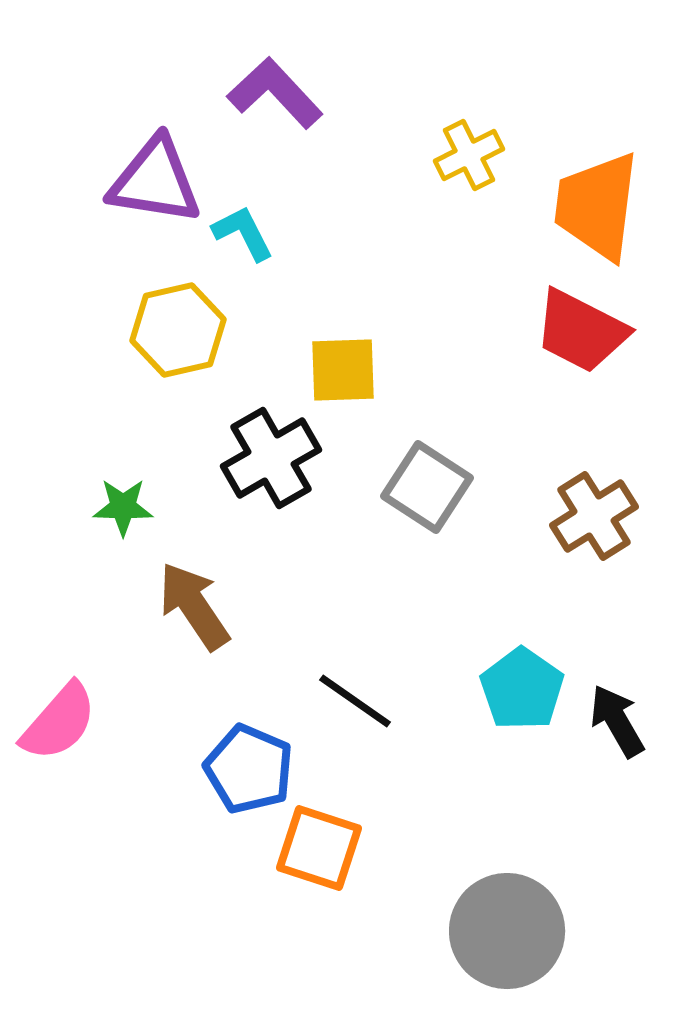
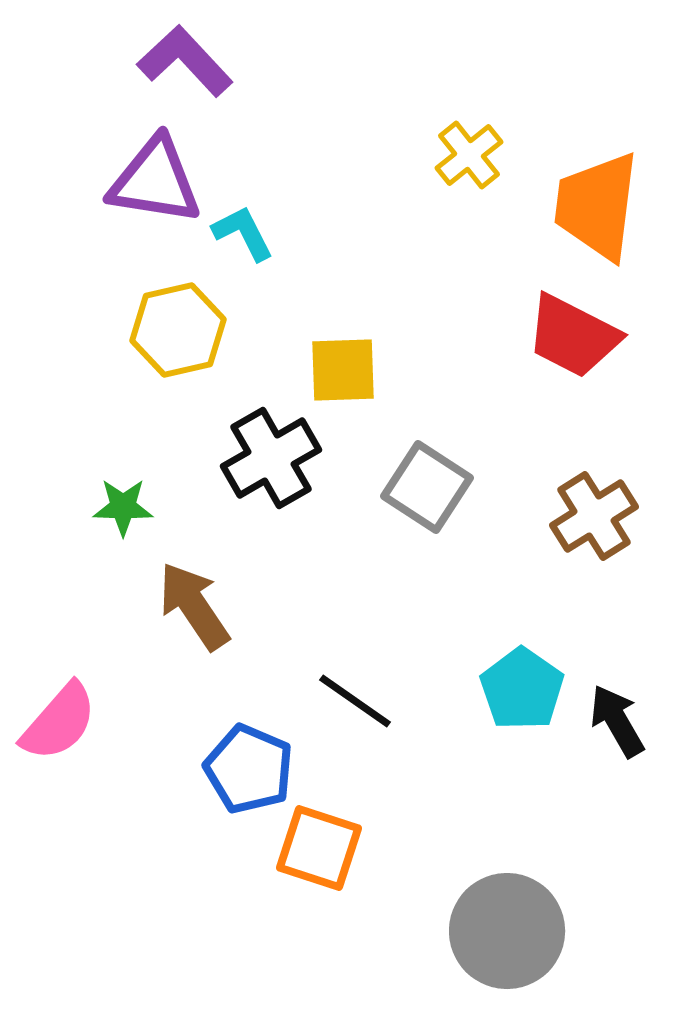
purple L-shape: moved 90 px left, 32 px up
yellow cross: rotated 12 degrees counterclockwise
red trapezoid: moved 8 px left, 5 px down
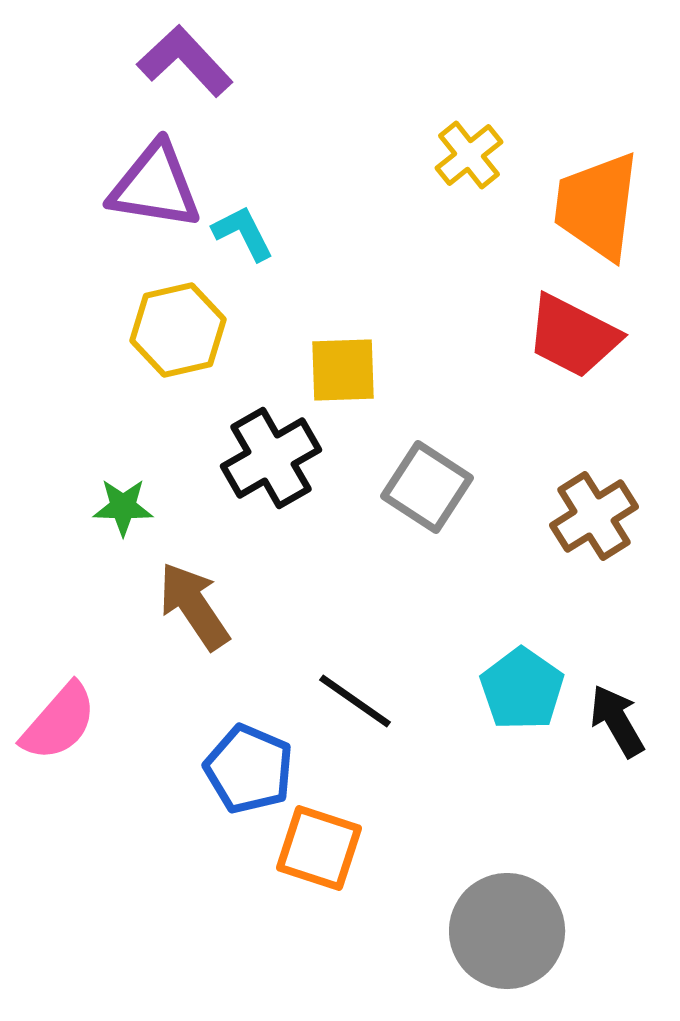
purple triangle: moved 5 px down
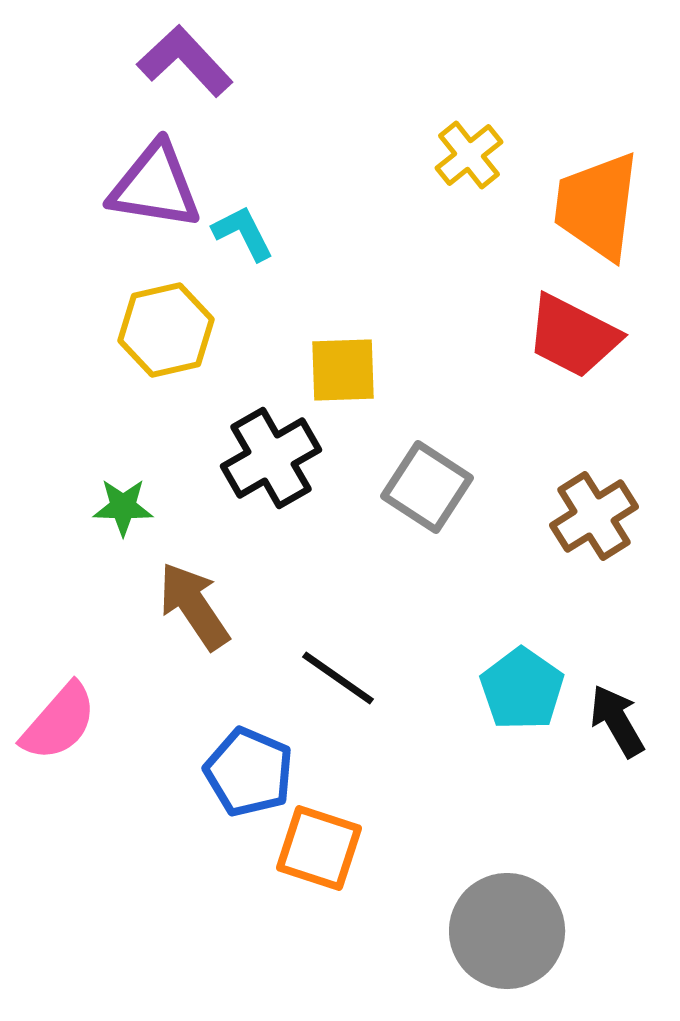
yellow hexagon: moved 12 px left
black line: moved 17 px left, 23 px up
blue pentagon: moved 3 px down
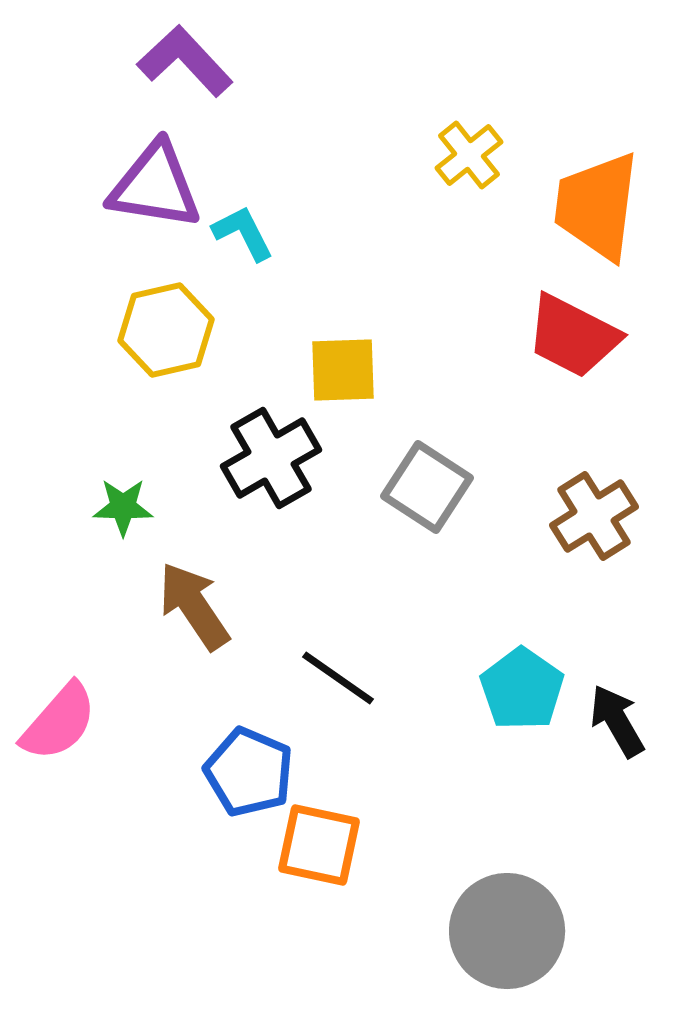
orange square: moved 3 px up; rotated 6 degrees counterclockwise
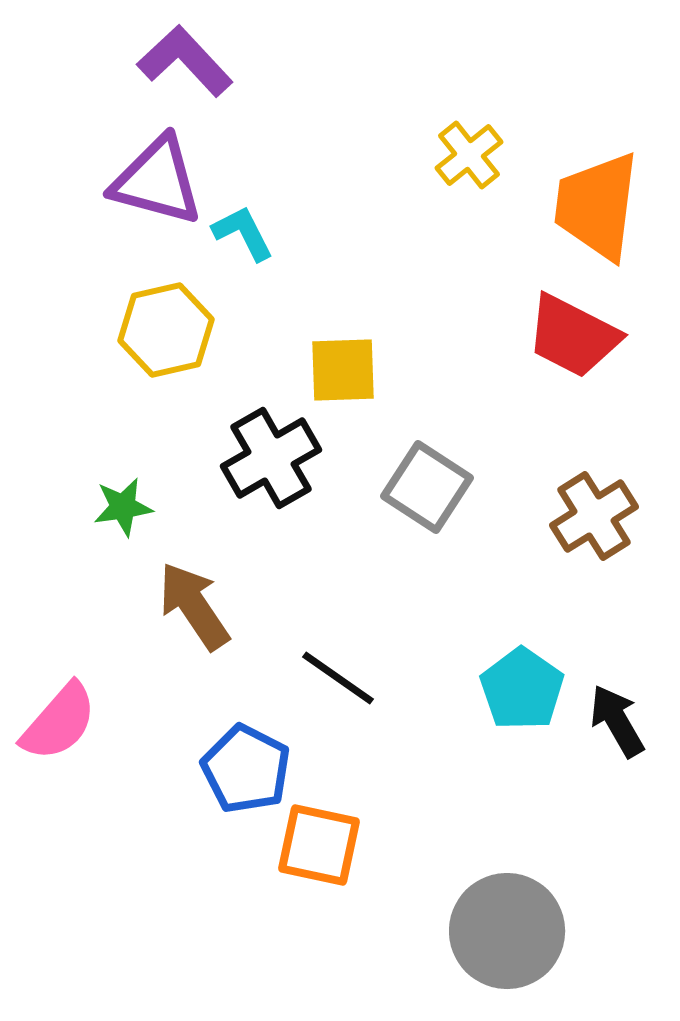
purple triangle: moved 2 px right, 5 px up; rotated 6 degrees clockwise
green star: rotated 10 degrees counterclockwise
blue pentagon: moved 3 px left, 3 px up; rotated 4 degrees clockwise
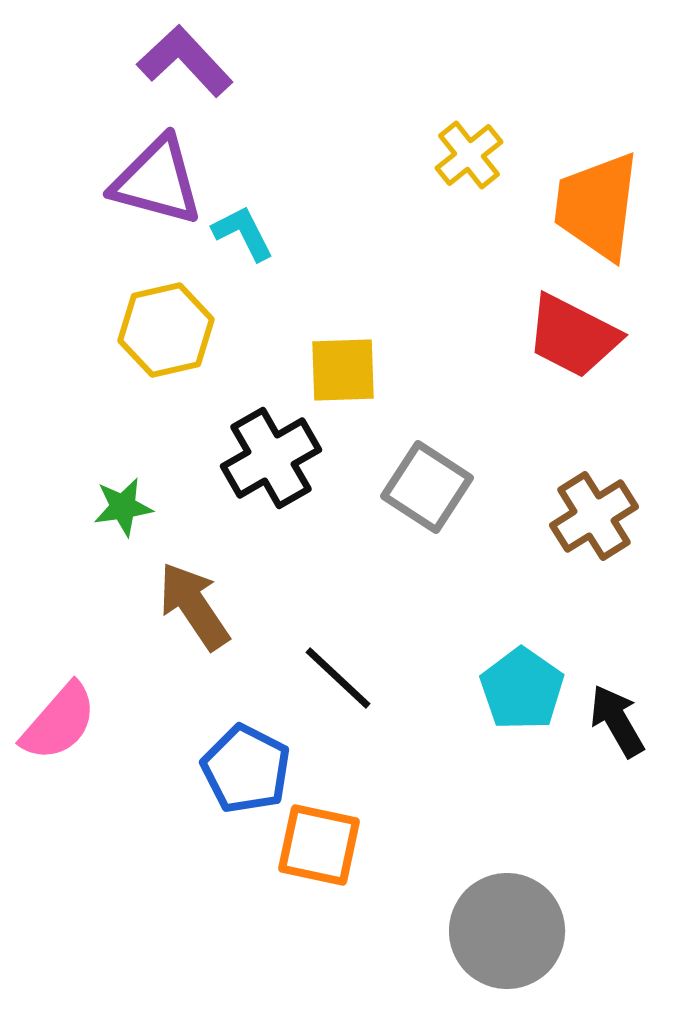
black line: rotated 8 degrees clockwise
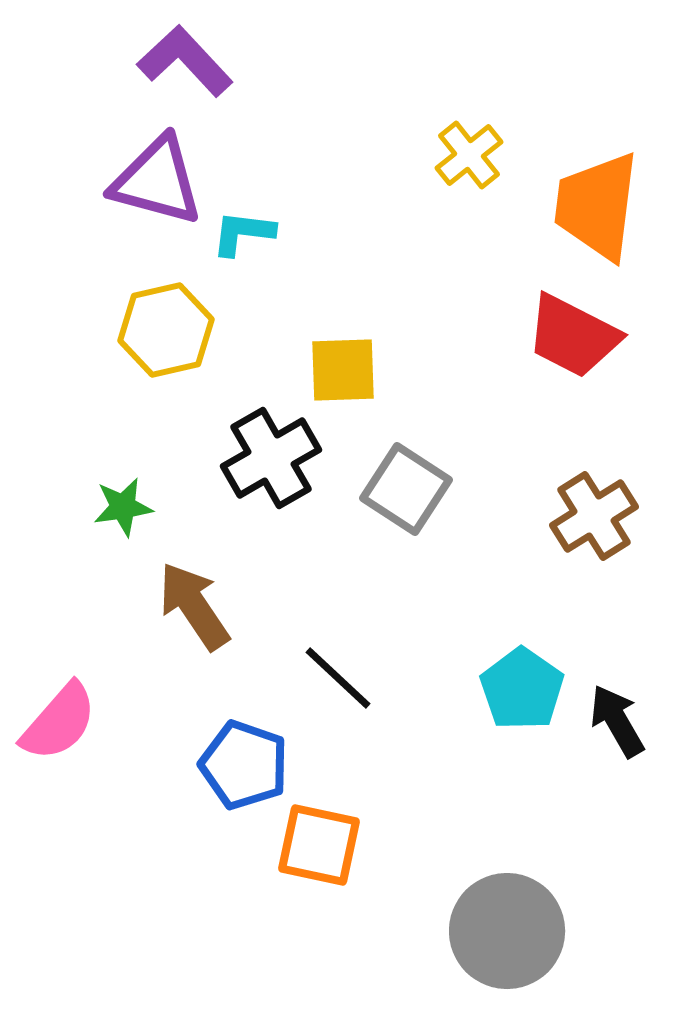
cyan L-shape: rotated 56 degrees counterclockwise
gray square: moved 21 px left, 2 px down
blue pentagon: moved 2 px left, 4 px up; rotated 8 degrees counterclockwise
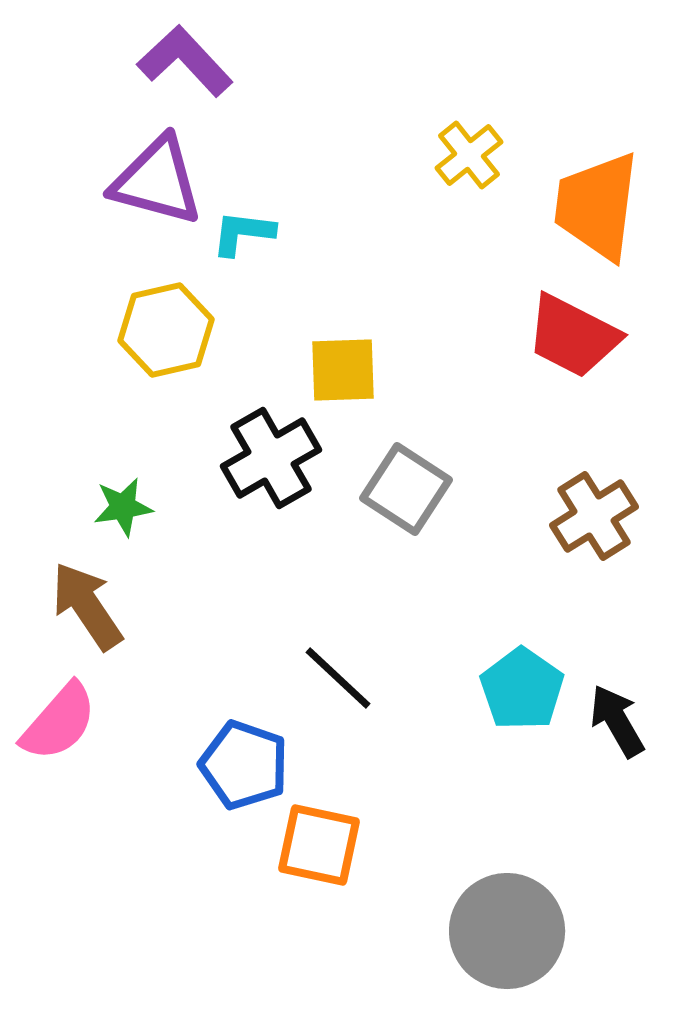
brown arrow: moved 107 px left
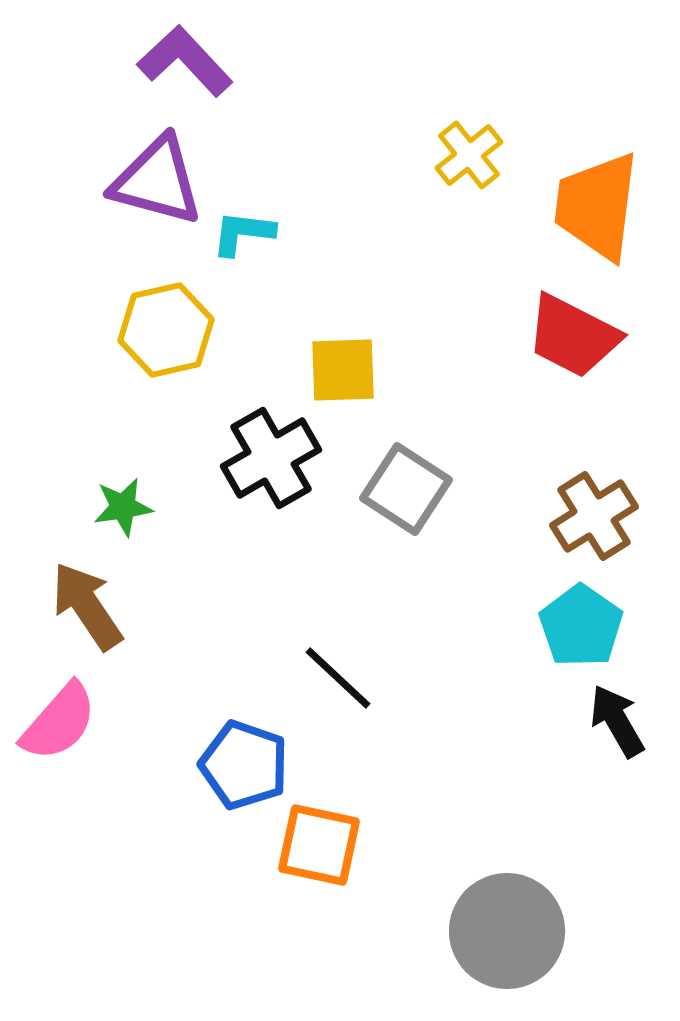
cyan pentagon: moved 59 px right, 63 px up
